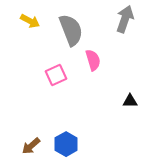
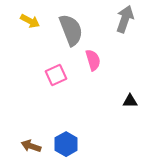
brown arrow: rotated 60 degrees clockwise
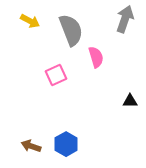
pink semicircle: moved 3 px right, 3 px up
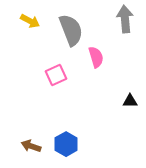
gray arrow: rotated 24 degrees counterclockwise
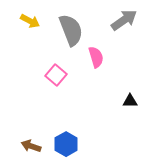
gray arrow: moved 1 px left, 1 px down; rotated 60 degrees clockwise
pink square: rotated 25 degrees counterclockwise
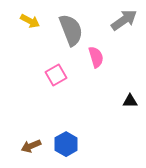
pink square: rotated 20 degrees clockwise
brown arrow: rotated 42 degrees counterclockwise
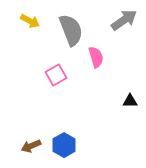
blue hexagon: moved 2 px left, 1 px down
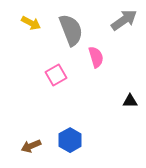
yellow arrow: moved 1 px right, 2 px down
blue hexagon: moved 6 px right, 5 px up
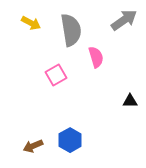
gray semicircle: rotated 12 degrees clockwise
brown arrow: moved 2 px right
